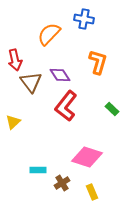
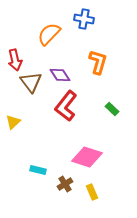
cyan rectangle: rotated 14 degrees clockwise
brown cross: moved 3 px right, 1 px down
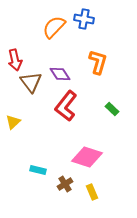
orange semicircle: moved 5 px right, 7 px up
purple diamond: moved 1 px up
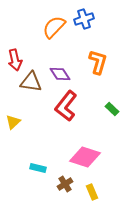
blue cross: rotated 30 degrees counterclockwise
brown triangle: rotated 45 degrees counterclockwise
pink diamond: moved 2 px left
cyan rectangle: moved 2 px up
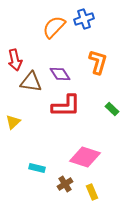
red L-shape: rotated 128 degrees counterclockwise
cyan rectangle: moved 1 px left
